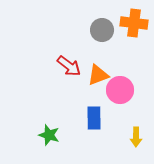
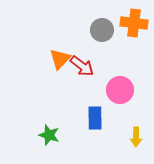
red arrow: moved 13 px right
orange triangle: moved 38 px left, 16 px up; rotated 25 degrees counterclockwise
blue rectangle: moved 1 px right
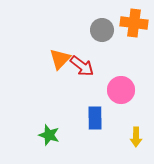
pink circle: moved 1 px right
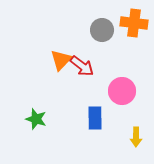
orange triangle: moved 1 px right, 1 px down
pink circle: moved 1 px right, 1 px down
green star: moved 13 px left, 16 px up
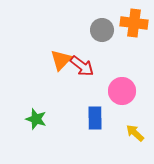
yellow arrow: moved 1 px left, 4 px up; rotated 132 degrees clockwise
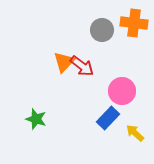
orange triangle: moved 3 px right, 2 px down
blue rectangle: moved 13 px right; rotated 45 degrees clockwise
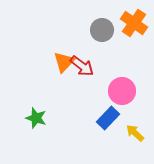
orange cross: rotated 28 degrees clockwise
green star: moved 1 px up
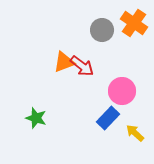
orange triangle: rotated 25 degrees clockwise
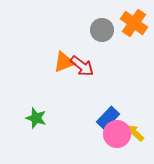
pink circle: moved 5 px left, 43 px down
